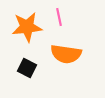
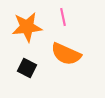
pink line: moved 4 px right
orange semicircle: rotated 16 degrees clockwise
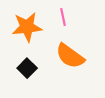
orange semicircle: moved 4 px right, 2 px down; rotated 12 degrees clockwise
black square: rotated 18 degrees clockwise
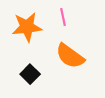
black square: moved 3 px right, 6 px down
